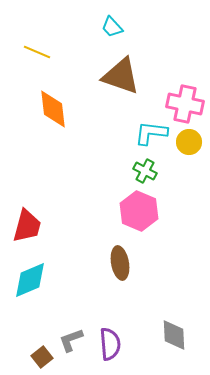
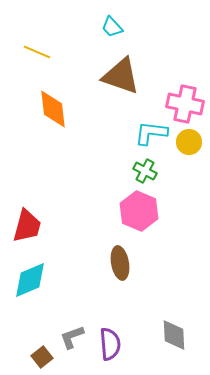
gray L-shape: moved 1 px right, 3 px up
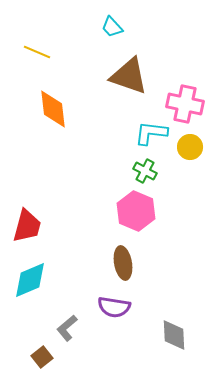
brown triangle: moved 8 px right
yellow circle: moved 1 px right, 5 px down
pink hexagon: moved 3 px left
brown ellipse: moved 3 px right
gray L-shape: moved 5 px left, 9 px up; rotated 20 degrees counterclockwise
purple semicircle: moved 4 px right, 37 px up; rotated 104 degrees clockwise
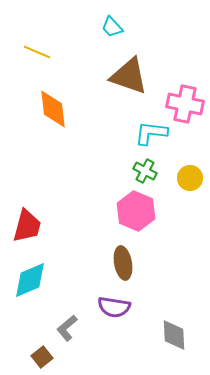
yellow circle: moved 31 px down
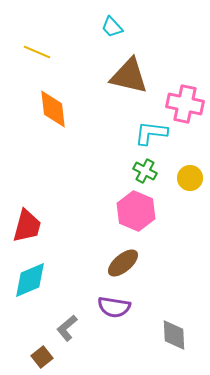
brown triangle: rotated 6 degrees counterclockwise
brown ellipse: rotated 60 degrees clockwise
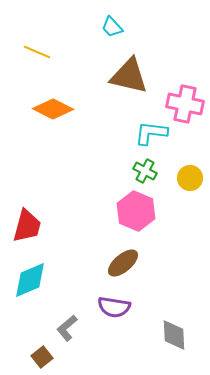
orange diamond: rotated 57 degrees counterclockwise
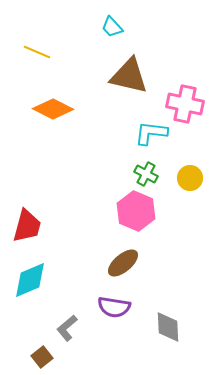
green cross: moved 1 px right, 3 px down
gray diamond: moved 6 px left, 8 px up
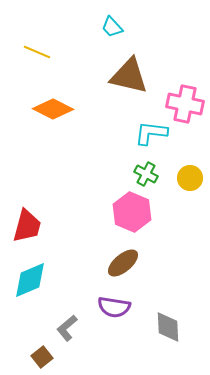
pink hexagon: moved 4 px left, 1 px down
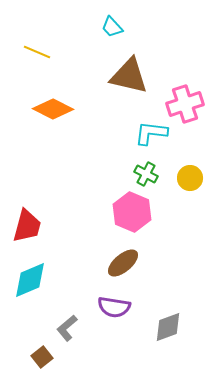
pink cross: rotated 30 degrees counterclockwise
gray diamond: rotated 72 degrees clockwise
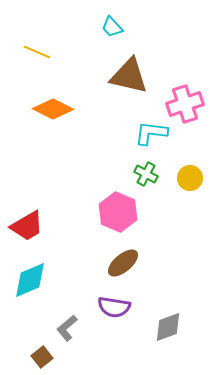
pink hexagon: moved 14 px left
red trapezoid: rotated 45 degrees clockwise
